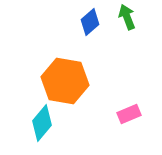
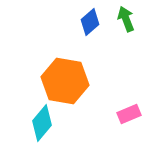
green arrow: moved 1 px left, 2 px down
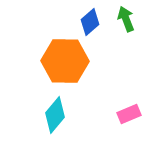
orange hexagon: moved 20 px up; rotated 9 degrees counterclockwise
cyan diamond: moved 13 px right, 8 px up
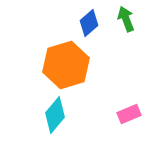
blue diamond: moved 1 px left, 1 px down
orange hexagon: moved 1 px right, 4 px down; rotated 18 degrees counterclockwise
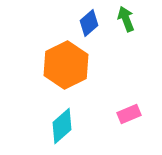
orange hexagon: rotated 9 degrees counterclockwise
cyan diamond: moved 7 px right, 11 px down; rotated 9 degrees clockwise
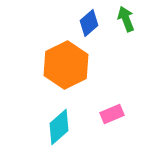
pink rectangle: moved 17 px left
cyan diamond: moved 3 px left, 1 px down
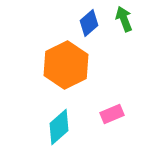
green arrow: moved 2 px left
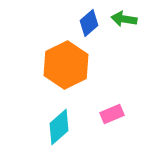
green arrow: rotated 60 degrees counterclockwise
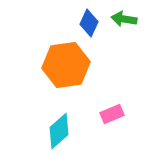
blue diamond: rotated 24 degrees counterclockwise
orange hexagon: rotated 18 degrees clockwise
cyan diamond: moved 4 px down
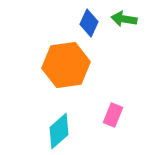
pink rectangle: moved 1 px right, 1 px down; rotated 45 degrees counterclockwise
